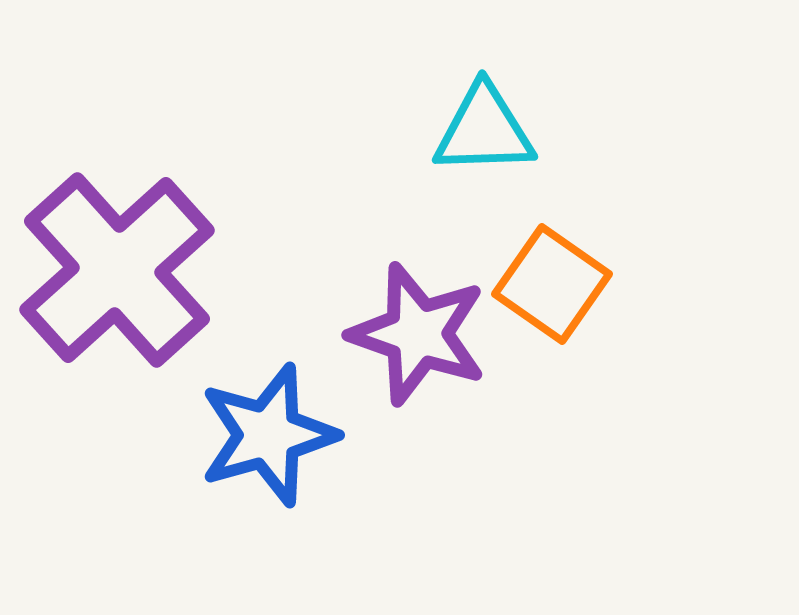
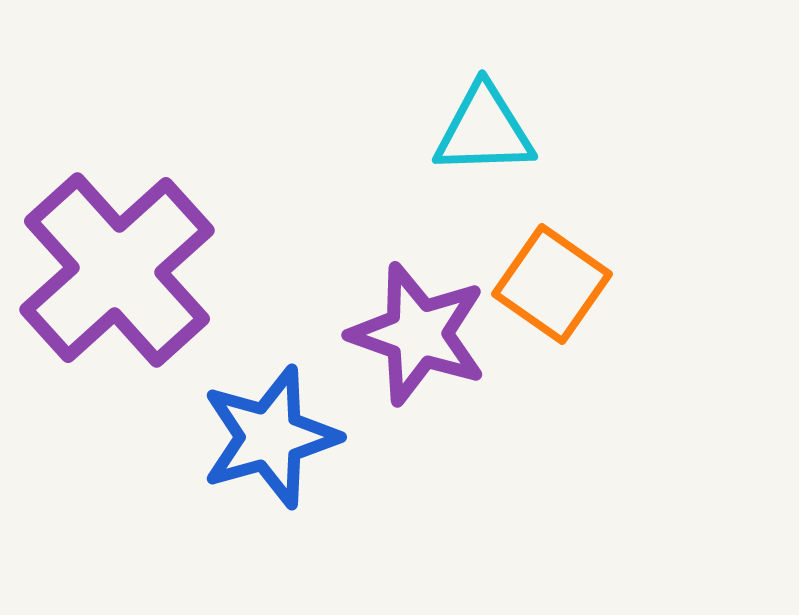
blue star: moved 2 px right, 2 px down
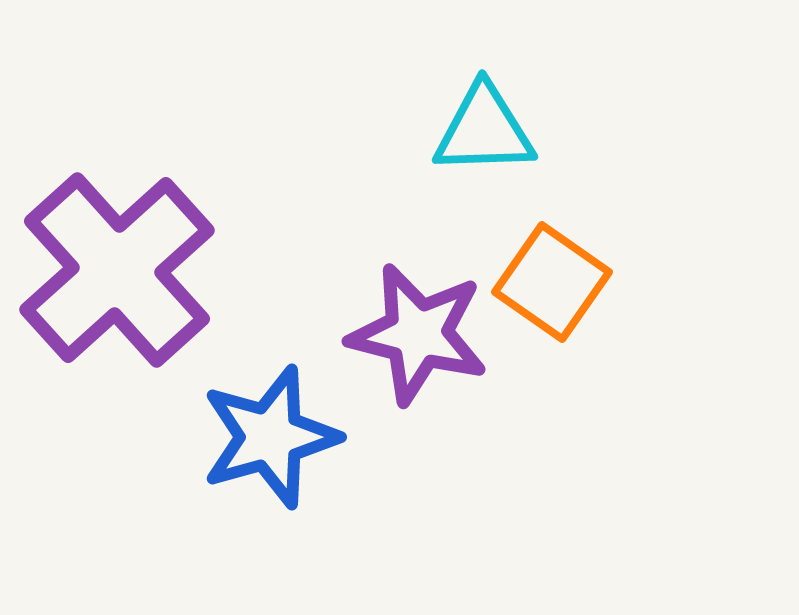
orange square: moved 2 px up
purple star: rotated 5 degrees counterclockwise
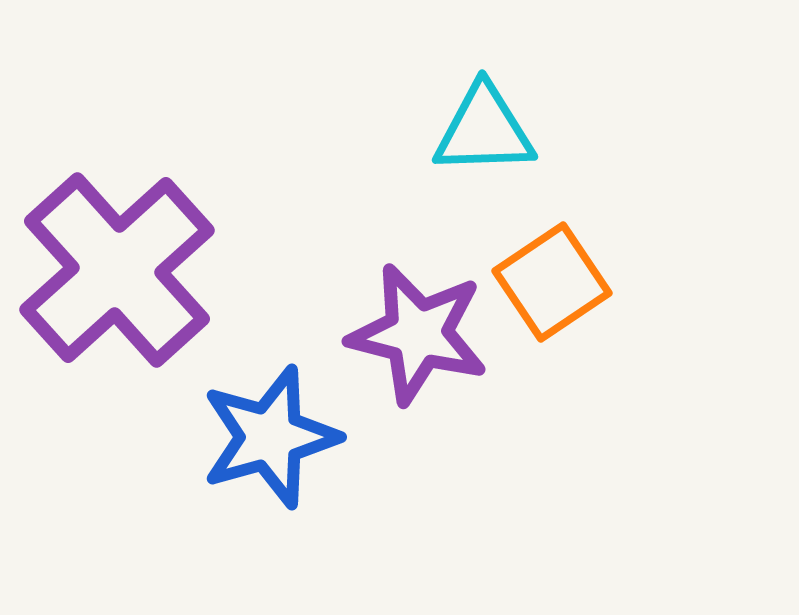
orange square: rotated 21 degrees clockwise
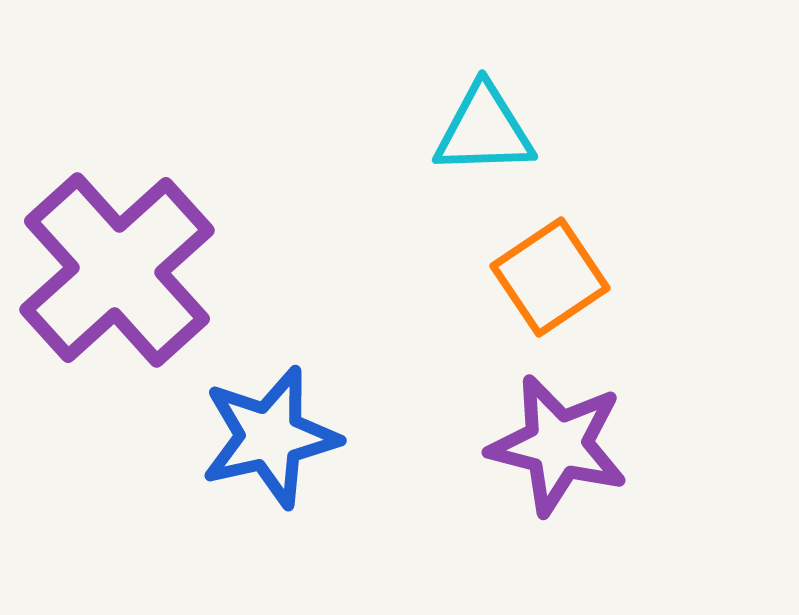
orange square: moved 2 px left, 5 px up
purple star: moved 140 px right, 111 px down
blue star: rotated 3 degrees clockwise
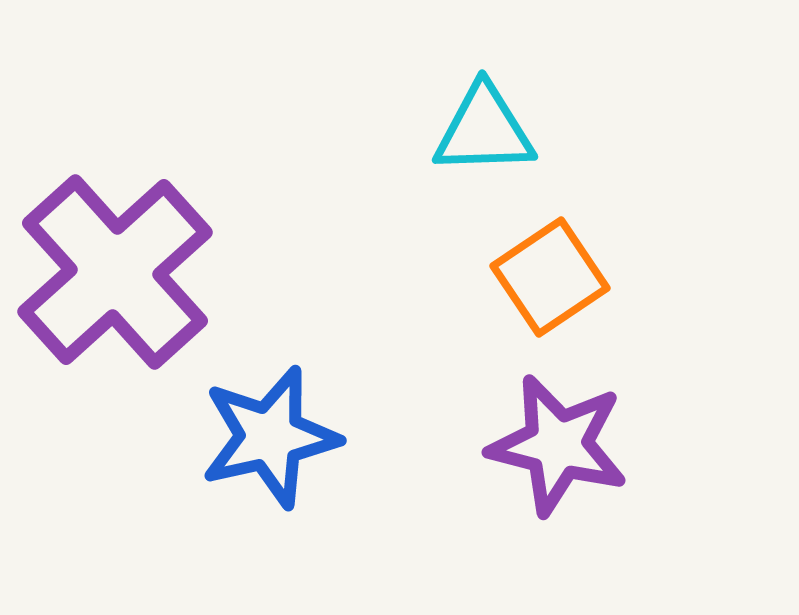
purple cross: moved 2 px left, 2 px down
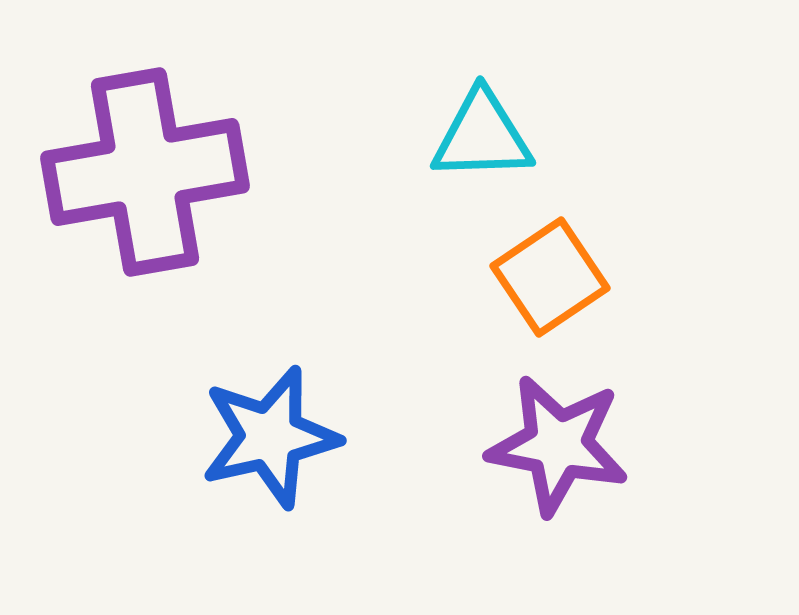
cyan triangle: moved 2 px left, 6 px down
purple cross: moved 30 px right, 100 px up; rotated 32 degrees clockwise
purple star: rotated 3 degrees counterclockwise
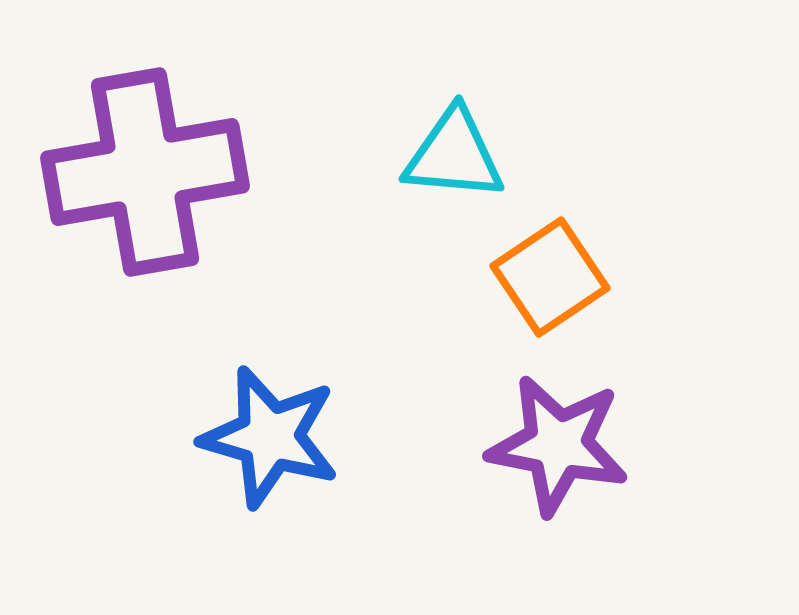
cyan triangle: moved 28 px left, 19 px down; rotated 7 degrees clockwise
blue star: rotated 29 degrees clockwise
